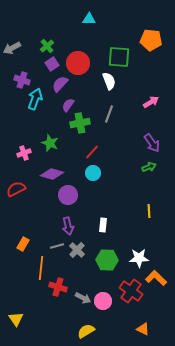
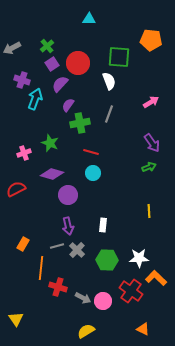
red line at (92, 152): moved 1 px left; rotated 63 degrees clockwise
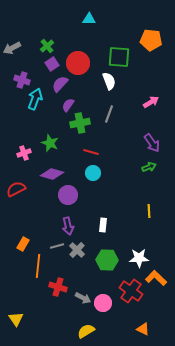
orange line at (41, 268): moved 3 px left, 2 px up
pink circle at (103, 301): moved 2 px down
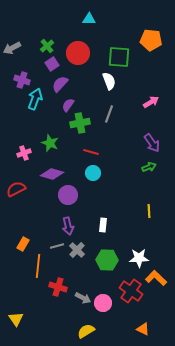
red circle at (78, 63): moved 10 px up
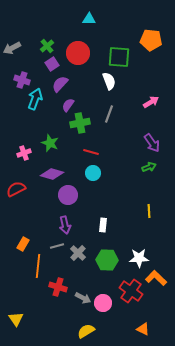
purple arrow at (68, 226): moved 3 px left, 1 px up
gray cross at (77, 250): moved 1 px right, 3 px down
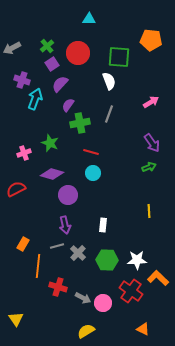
white star at (139, 258): moved 2 px left, 2 px down
orange L-shape at (156, 278): moved 2 px right
